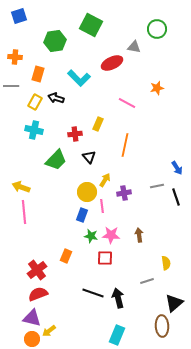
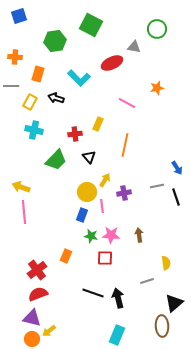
yellow rectangle at (35, 102): moved 5 px left
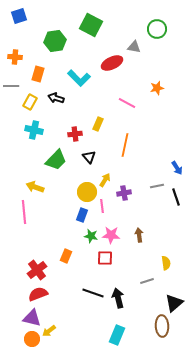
yellow arrow at (21, 187): moved 14 px right
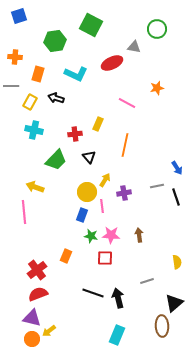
cyan L-shape at (79, 78): moved 3 px left, 4 px up; rotated 20 degrees counterclockwise
yellow semicircle at (166, 263): moved 11 px right, 1 px up
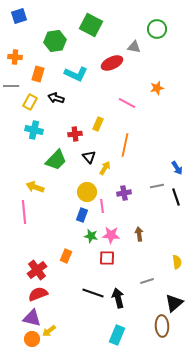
yellow arrow at (105, 180): moved 12 px up
brown arrow at (139, 235): moved 1 px up
red square at (105, 258): moved 2 px right
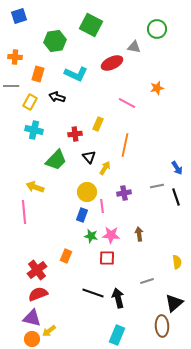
black arrow at (56, 98): moved 1 px right, 1 px up
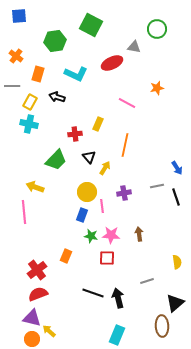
blue square at (19, 16): rotated 14 degrees clockwise
orange cross at (15, 57): moved 1 px right, 1 px up; rotated 32 degrees clockwise
gray line at (11, 86): moved 1 px right
cyan cross at (34, 130): moved 5 px left, 6 px up
black triangle at (174, 303): moved 1 px right
yellow arrow at (49, 331): rotated 80 degrees clockwise
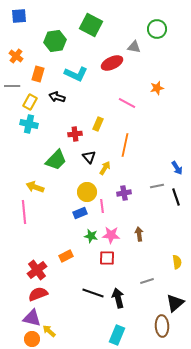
blue rectangle at (82, 215): moved 2 px left, 2 px up; rotated 48 degrees clockwise
orange rectangle at (66, 256): rotated 40 degrees clockwise
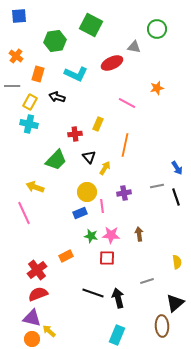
pink line at (24, 212): moved 1 px down; rotated 20 degrees counterclockwise
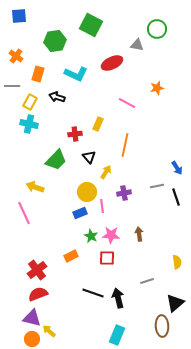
gray triangle at (134, 47): moved 3 px right, 2 px up
yellow arrow at (105, 168): moved 1 px right, 4 px down
green star at (91, 236): rotated 16 degrees clockwise
orange rectangle at (66, 256): moved 5 px right
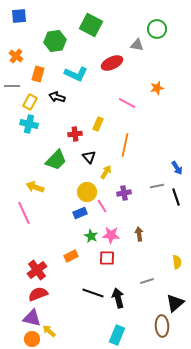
pink line at (102, 206): rotated 24 degrees counterclockwise
